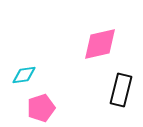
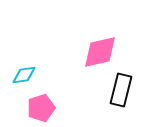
pink diamond: moved 8 px down
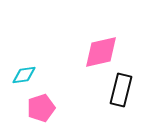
pink diamond: moved 1 px right
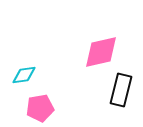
pink pentagon: moved 1 px left; rotated 8 degrees clockwise
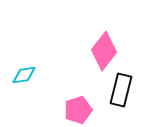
pink diamond: moved 3 px right, 1 px up; rotated 39 degrees counterclockwise
pink pentagon: moved 38 px right, 2 px down; rotated 8 degrees counterclockwise
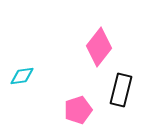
pink diamond: moved 5 px left, 4 px up
cyan diamond: moved 2 px left, 1 px down
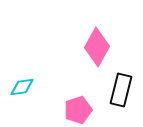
pink diamond: moved 2 px left; rotated 9 degrees counterclockwise
cyan diamond: moved 11 px down
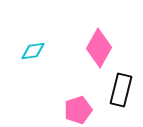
pink diamond: moved 2 px right, 1 px down
cyan diamond: moved 11 px right, 36 px up
